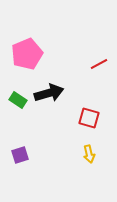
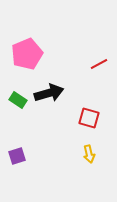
purple square: moved 3 px left, 1 px down
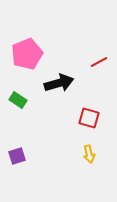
red line: moved 2 px up
black arrow: moved 10 px right, 10 px up
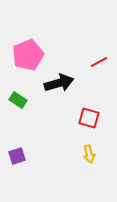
pink pentagon: moved 1 px right, 1 px down
